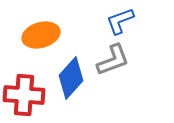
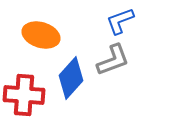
orange ellipse: rotated 33 degrees clockwise
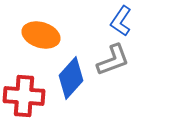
blue L-shape: moved 1 px right; rotated 36 degrees counterclockwise
red cross: moved 1 px down
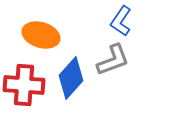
red cross: moved 11 px up
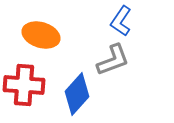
blue diamond: moved 6 px right, 16 px down
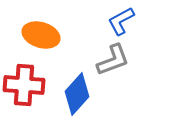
blue L-shape: rotated 28 degrees clockwise
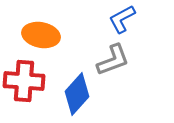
blue L-shape: moved 1 px right, 2 px up
orange ellipse: rotated 6 degrees counterclockwise
red cross: moved 4 px up
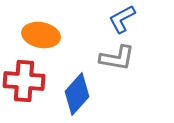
gray L-shape: moved 4 px right, 2 px up; rotated 30 degrees clockwise
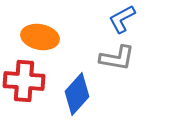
orange ellipse: moved 1 px left, 2 px down
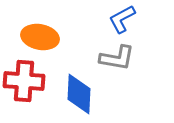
blue diamond: moved 2 px right; rotated 39 degrees counterclockwise
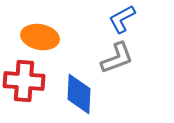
gray L-shape: rotated 30 degrees counterclockwise
